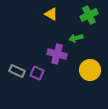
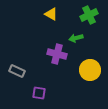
purple square: moved 2 px right, 20 px down; rotated 16 degrees counterclockwise
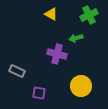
yellow circle: moved 9 px left, 16 px down
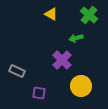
green cross: rotated 24 degrees counterclockwise
purple cross: moved 5 px right, 6 px down; rotated 30 degrees clockwise
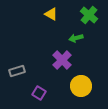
gray rectangle: rotated 42 degrees counterclockwise
purple square: rotated 24 degrees clockwise
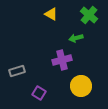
purple cross: rotated 30 degrees clockwise
